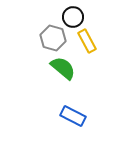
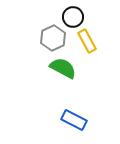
gray hexagon: rotated 20 degrees clockwise
green semicircle: rotated 12 degrees counterclockwise
blue rectangle: moved 1 px right, 4 px down
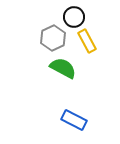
black circle: moved 1 px right
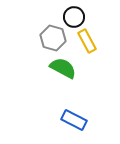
gray hexagon: rotated 20 degrees counterclockwise
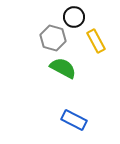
yellow rectangle: moved 9 px right
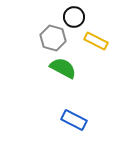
yellow rectangle: rotated 35 degrees counterclockwise
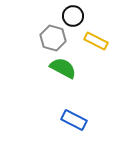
black circle: moved 1 px left, 1 px up
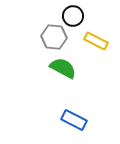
gray hexagon: moved 1 px right, 1 px up; rotated 10 degrees counterclockwise
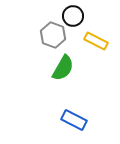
gray hexagon: moved 1 px left, 2 px up; rotated 15 degrees clockwise
green semicircle: rotated 92 degrees clockwise
